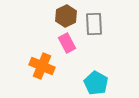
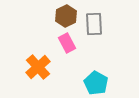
orange cross: moved 4 px left, 1 px down; rotated 25 degrees clockwise
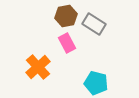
brown hexagon: rotated 15 degrees clockwise
gray rectangle: rotated 55 degrees counterclockwise
cyan pentagon: rotated 15 degrees counterclockwise
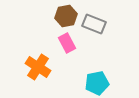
gray rectangle: rotated 10 degrees counterclockwise
orange cross: rotated 15 degrees counterclockwise
cyan pentagon: moved 1 px right; rotated 25 degrees counterclockwise
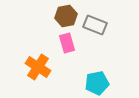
gray rectangle: moved 1 px right, 1 px down
pink rectangle: rotated 12 degrees clockwise
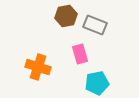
pink rectangle: moved 13 px right, 11 px down
orange cross: rotated 15 degrees counterclockwise
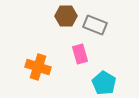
brown hexagon: rotated 10 degrees clockwise
cyan pentagon: moved 7 px right; rotated 30 degrees counterclockwise
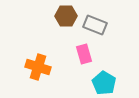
pink rectangle: moved 4 px right
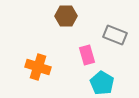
gray rectangle: moved 20 px right, 10 px down
pink rectangle: moved 3 px right, 1 px down
cyan pentagon: moved 2 px left
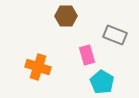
cyan pentagon: moved 1 px up
